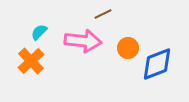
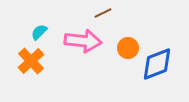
brown line: moved 1 px up
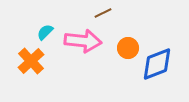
cyan semicircle: moved 6 px right
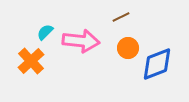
brown line: moved 18 px right, 4 px down
pink arrow: moved 2 px left
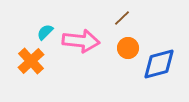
brown line: moved 1 px right, 1 px down; rotated 18 degrees counterclockwise
blue diamond: moved 2 px right; rotated 6 degrees clockwise
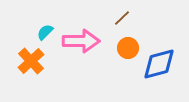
pink arrow: rotated 6 degrees counterclockwise
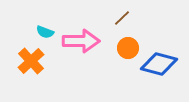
cyan semicircle: rotated 114 degrees counterclockwise
blue diamond: rotated 30 degrees clockwise
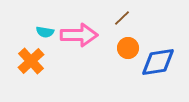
cyan semicircle: rotated 12 degrees counterclockwise
pink arrow: moved 2 px left, 6 px up
blue diamond: moved 1 px left, 2 px up; rotated 24 degrees counterclockwise
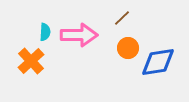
cyan semicircle: rotated 96 degrees counterclockwise
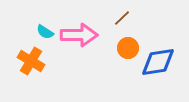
cyan semicircle: rotated 120 degrees clockwise
orange cross: rotated 16 degrees counterclockwise
